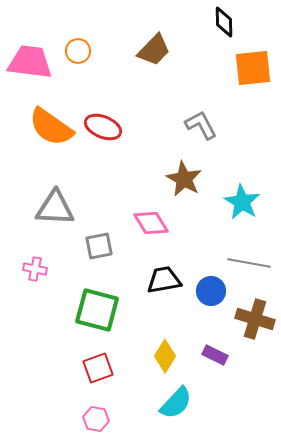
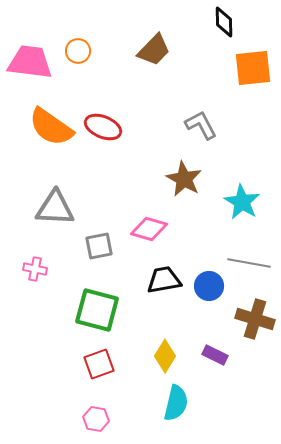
pink diamond: moved 2 px left, 6 px down; rotated 42 degrees counterclockwise
blue circle: moved 2 px left, 5 px up
red square: moved 1 px right, 4 px up
cyan semicircle: rotated 30 degrees counterclockwise
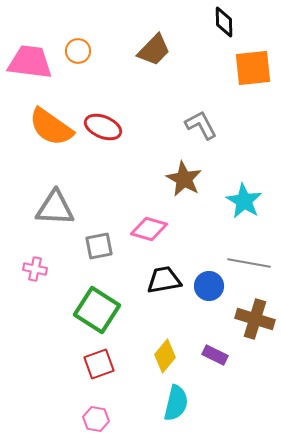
cyan star: moved 2 px right, 1 px up
green square: rotated 18 degrees clockwise
yellow diamond: rotated 8 degrees clockwise
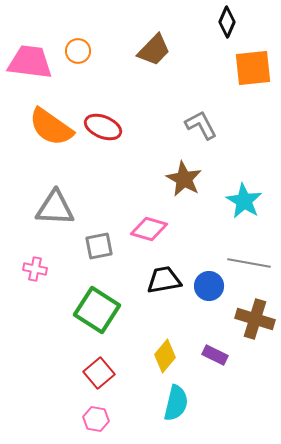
black diamond: moved 3 px right; rotated 24 degrees clockwise
red square: moved 9 px down; rotated 20 degrees counterclockwise
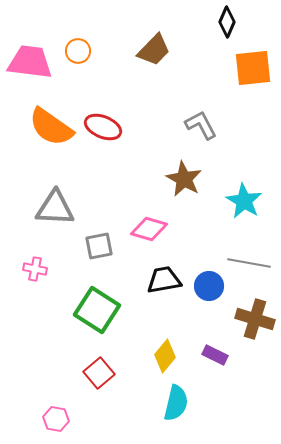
pink hexagon: moved 40 px left
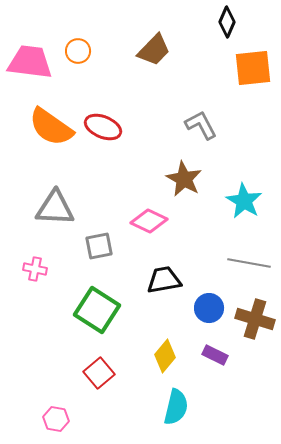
pink diamond: moved 8 px up; rotated 9 degrees clockwise
blue circle: moved 22 px down
cyan semicircle: moved 4 px down
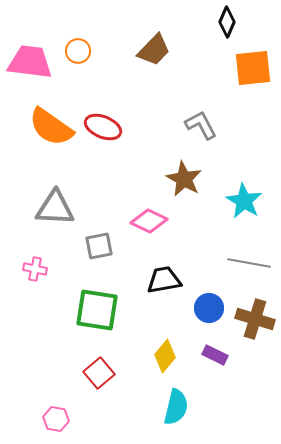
green square: rotated 24 degrees counterclockwise
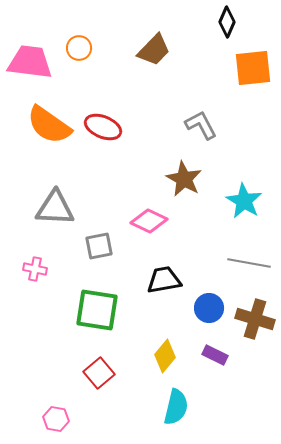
orange circle: moved 1 px right, 3 px up
orange semicircle: moved 2 px left, 2 px up
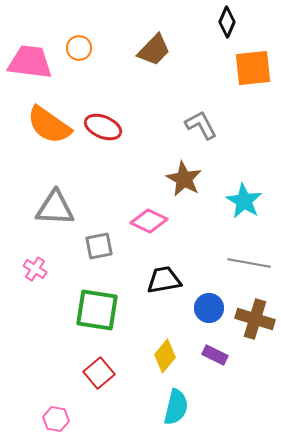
pink cross: rotated 20 degrees clockwise
